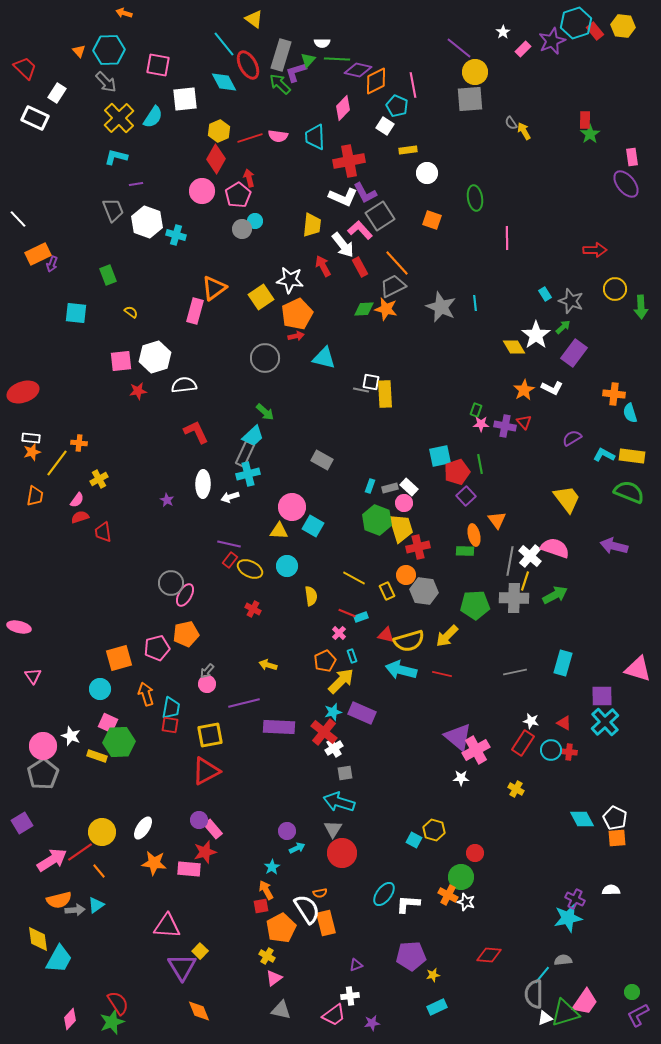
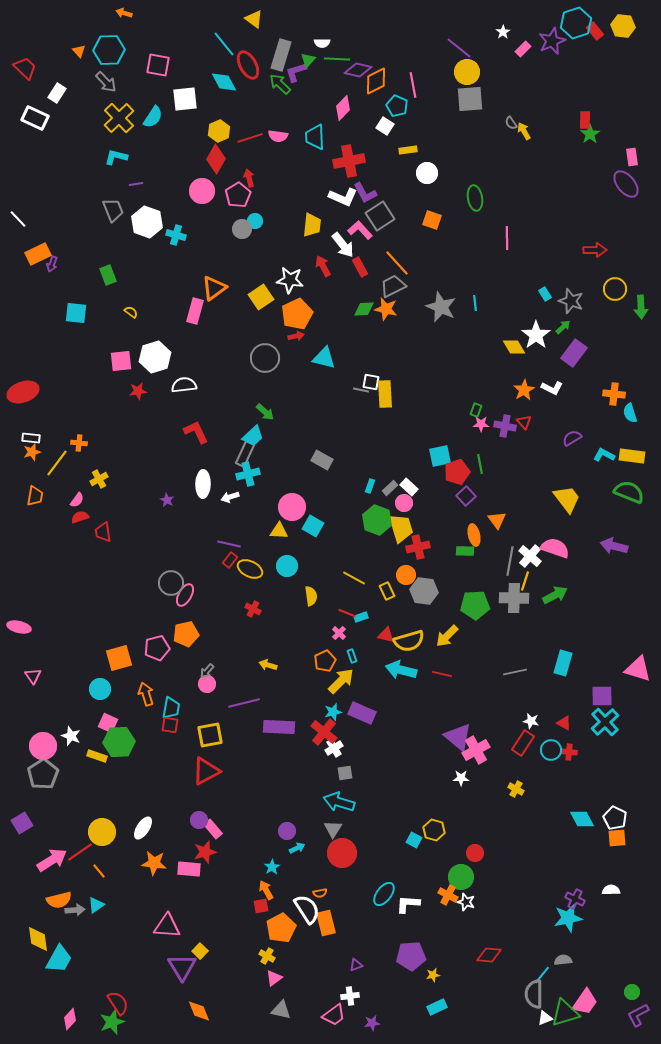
yellow circle at (475, 72): moved 8 px left
gray rectangle at (390, 488): rotated 28 degrees counterclockwise
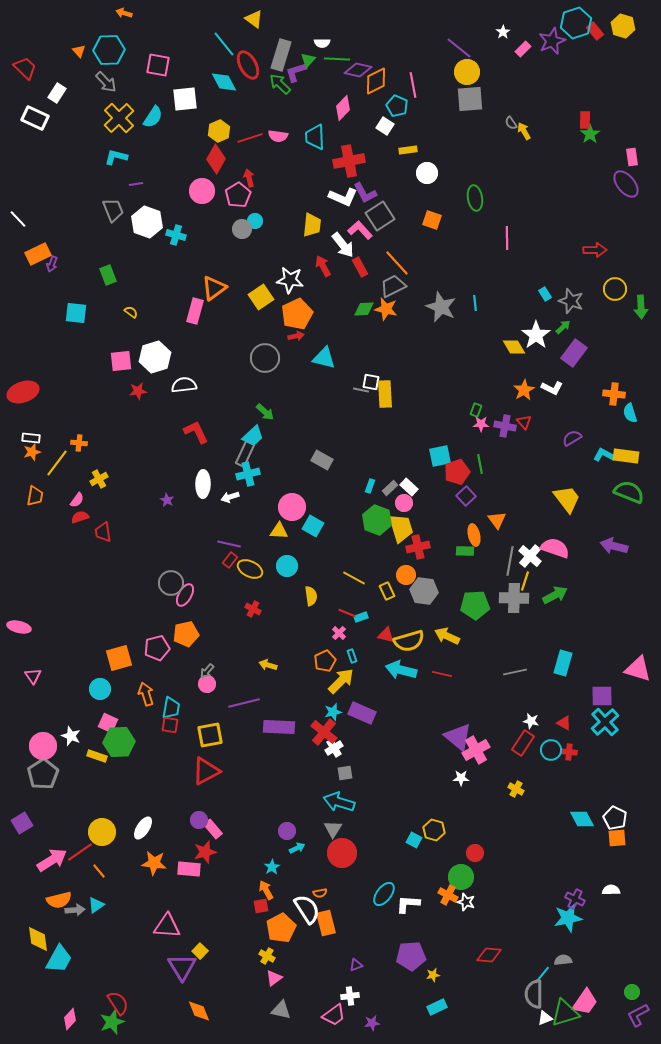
yellow hexagon at (623, 26): rotated 10 degrees clockwise
yellow rectangle at (632, 456): moved 6 px left
yellow arrow at (447, 636): rotated 70 degrees clockwise
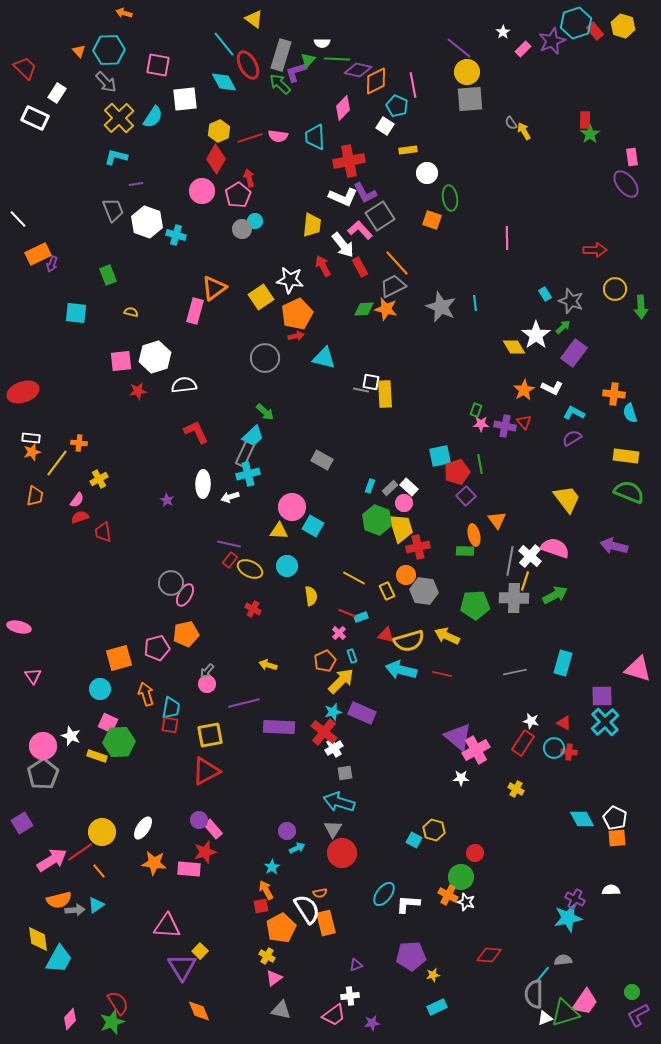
green ellipse at (475, 198): moved 25 px left
yellow semicircle at (131, 312): rotated 24 degrees counterclockwise
cyan L-shape at (604, 455): moved 30 px left, 42 px up
cyan circle at (551, 750): moved 3 px right, 2 px up
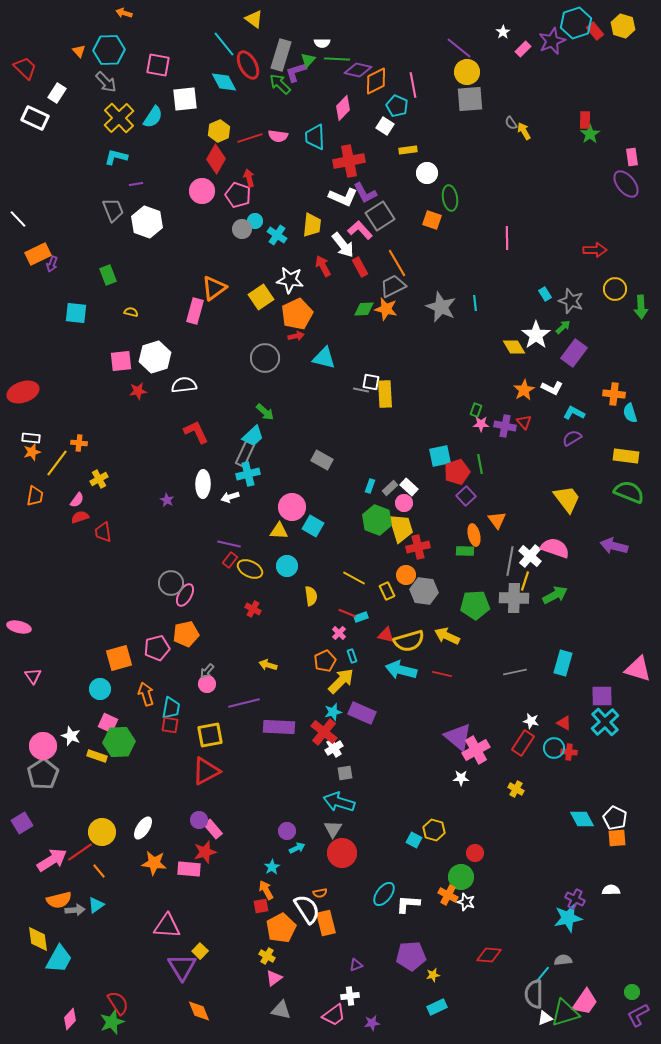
pink pentagon at (238, 195): rotated 20 degrees counterclockwise
cyan cross at (176, 235): moved 101 px right; rotated 18 degrees clockwise
orange line at (397, 263): rotated 12 degrees clockwise
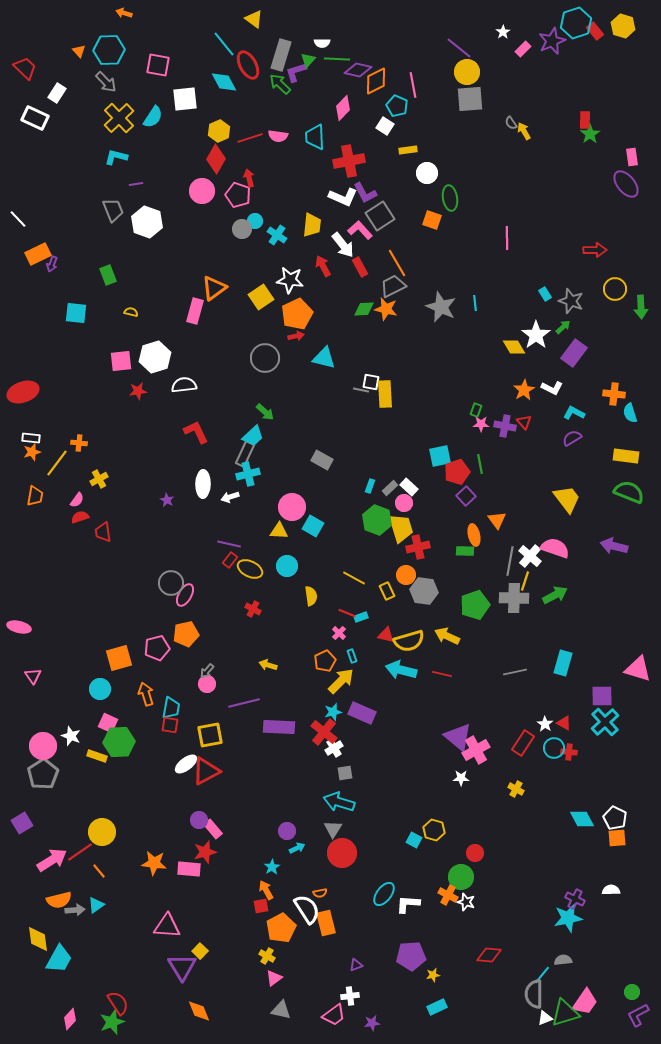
green pentagon at (475, 605): rotated 16 degrees counterclockwise
white star at (531, 721): moved 14 px right, 3 px down; rotated 21 degrees clockwise
white ellipse at (143, 828): moved 43 px right, 64 px up; rotated 20 degrees clockwise
